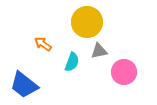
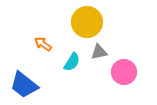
gray triangle: moved 1 px down
cyan semicircle: rotated 12 degrees clockwise
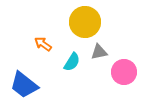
yellow circle: moved 2 px left
